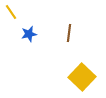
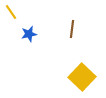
brown line: moved 3 px right, 4 px up
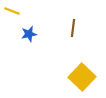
yellow line: moved 1 px right, 1 px up; rotated 35 degrees counterclockwise
brown line: moved 1 px right, 1 px up
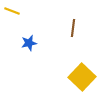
blue star: moved 9 px down
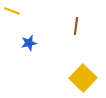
brown line: moved 3 px right, 2 px up
yellow square: moved 1 px right, 1 px down
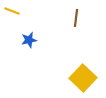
brown line: moved 8 px up
blue star: moved 3 px up
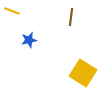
brown line: moved 5 px left, 1 px up
yellow square: moved 5 px up; rotated 12 degrees counterclockwise
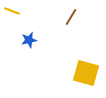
brown line: rotated 24 degrees clockwise
yellow square: moved 3 px right; rotated 16 degrees counterclockwise
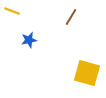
yellow square: moved 1 px right
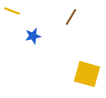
blue star: moved 4 px right, 4 px up
yellow square: moved 1 px down
